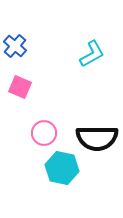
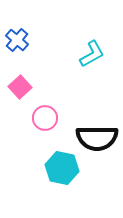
blue cross: moved 2 px right, 6 px up
pink square: rotated 25 degrees clockwise
pink circle: moved 1 px right, 15 px up
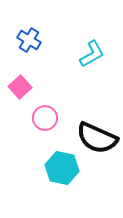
blue cross: moved 12 px right; rotated 10 degrees counterclockwise
black semicircle: rotated 24 degrees clockwise
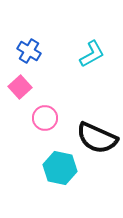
blue cross: moved 11 px down
cyan hexagon: moved 2 px left
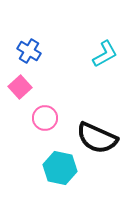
cyan L-shape: moved 13 px right
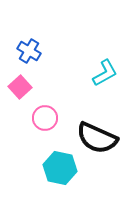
cyan L-shape: moved 19 px down
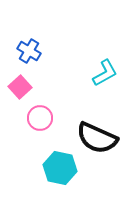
pink circle: moved 5 px left
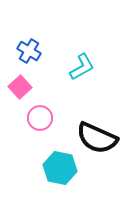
cyan L-shape: moved 23 px left, 6 px up
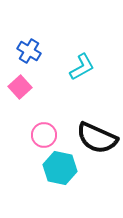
pink circle: moved 4 px right, 17 px down
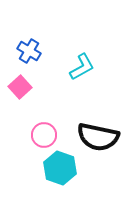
black semicircle: moved 1 px right, 1 px up; rotated 12 degrees counterclockwise
cyan hexagon: rotated 8 degrees clockwise
